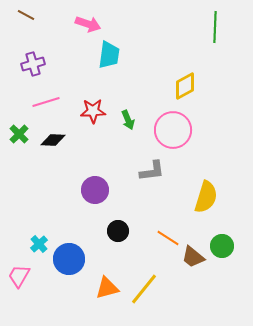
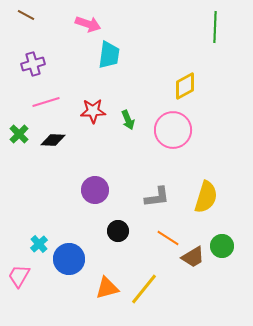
gray L-shape: moved 5 px right, 26 px down
brown trapezoid: rotated 70 degrees counterclockwise
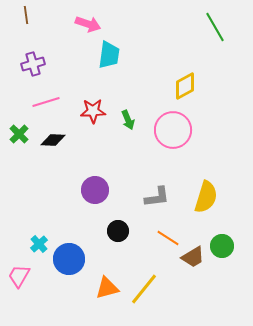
brown line: rotated 54 degrees clockwise
green line: rotated 32 degrees counterclockwise
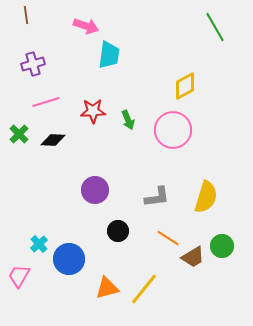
pink arrow: moved 2 px left, 2 px down
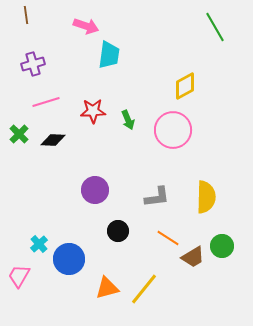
yellow semicircle: rotated 16 degrees counterclockwise
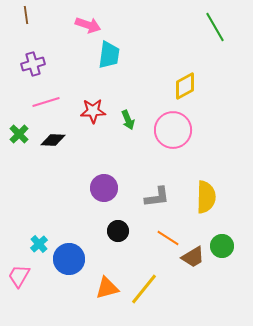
pink arrow: moved 2 px right, 1 px up
purple circle: moved 9 px right, 2 px up
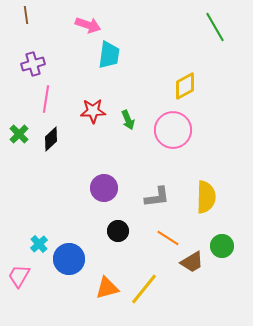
pink line: moved 3 px up; rotated 64 degrees counterclockwise
black diamond: moved 2 px left, 1 px up; rotated 45 degrees counterclockwise
brown trapezoid: moved 1 px left, 5 px down
